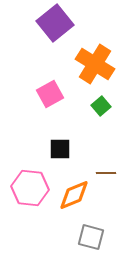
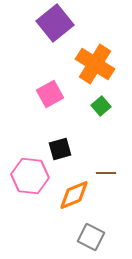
black square: rotated 15 degrees counterclockwise
pink hexagon: moved 12 px up
gray square: rotated 12 degrees clockwise
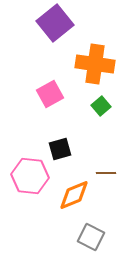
orange cross: rotated 24 degrees counterclockwise
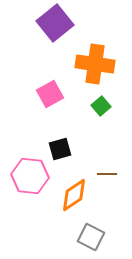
brown line: moved 1 px right, 1 px down
orange diamond: rotated 12 degrees counterclockwise
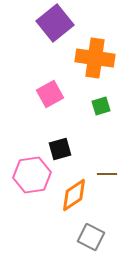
orange cross: moved 6 px up
green square: rotated 24 degrees clockwise
pink hexagon: moved 2 px right, 1 px up; rotated 15 degrees counterclockwise
